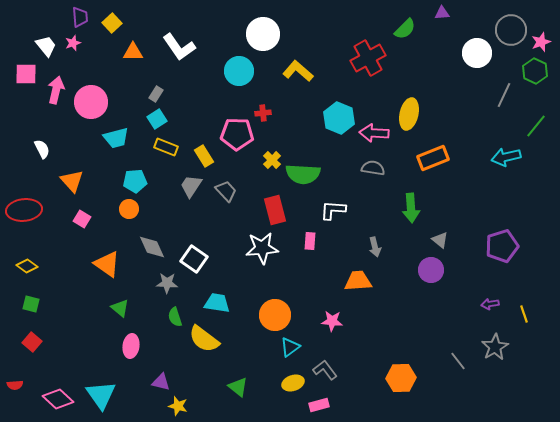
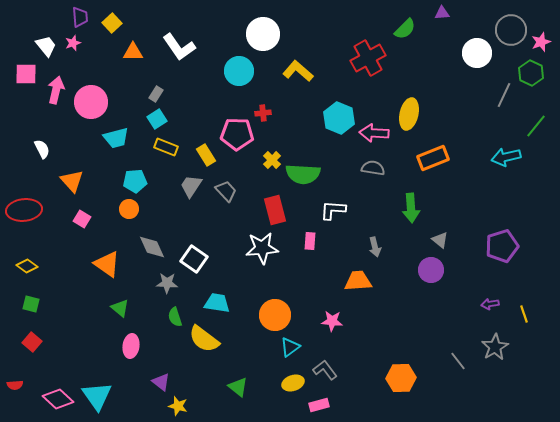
green hexagon at (535, 71): moved 4 px left, 2 px down
yellow rectangle at (204, 156): moved 2 px right, 1 px up
purple triangle at (161, 382): rotated 24 degrees clockwise
cyan triangle at (101, 395): moved 4 px left, 1 px down
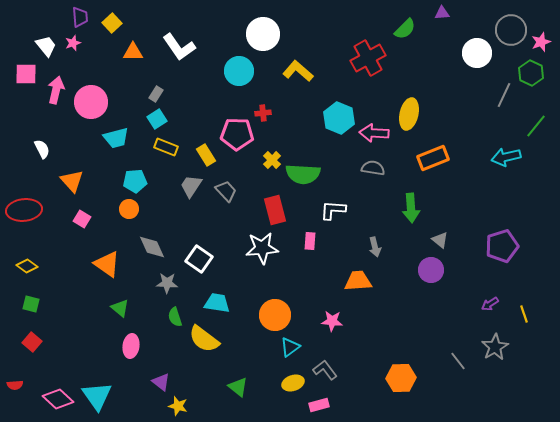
white square at (194, 259): moved 5 px right
purple arrow at (490, 304): rotated 24 degrees counterclockwise
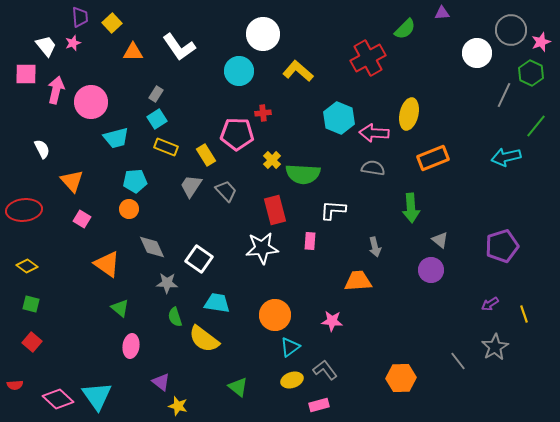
yellow ellipse at (293, 383): moved 1 px left, 3 px up
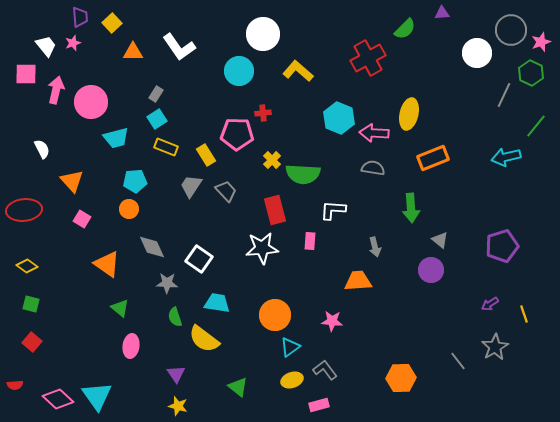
purple triangle at (161, 382): moved 15 px right, 8 px up; rotated 18 degrees clockwise
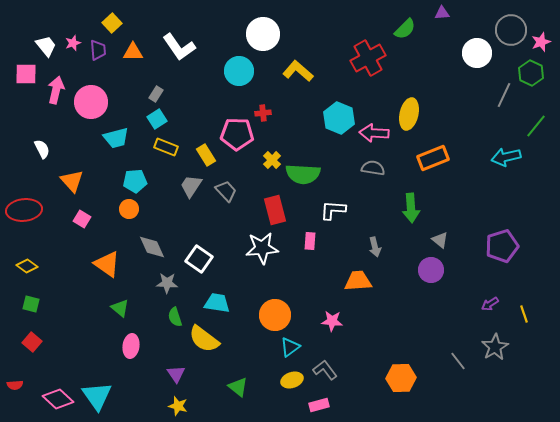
purple trapezoid at (80, 17): moved 18 px right, 33 px down
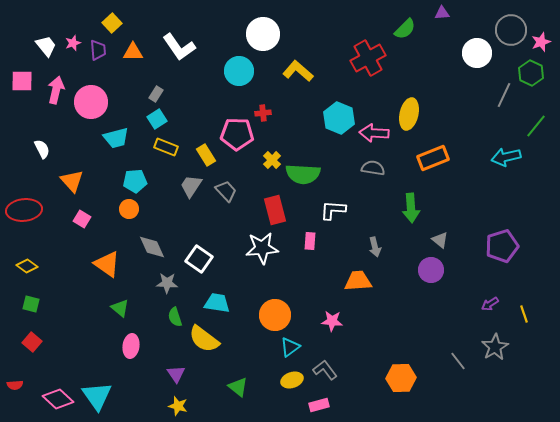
pink square at (26, 74): moved 4 px left, 7 px down
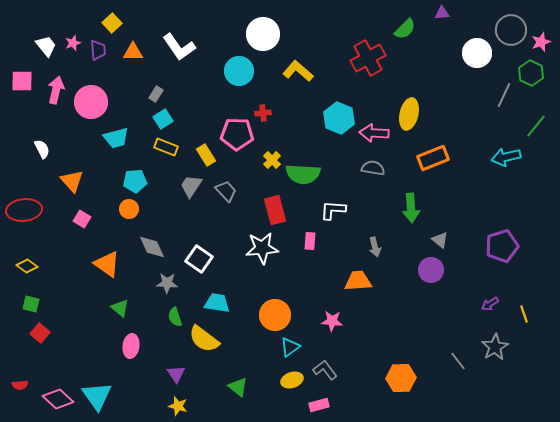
cyan square at (157, 119): moved 6 px right
red square at (32, 342): moved 8 px right, 9 px up
red semicircle at (15, 385): moved 5 px right
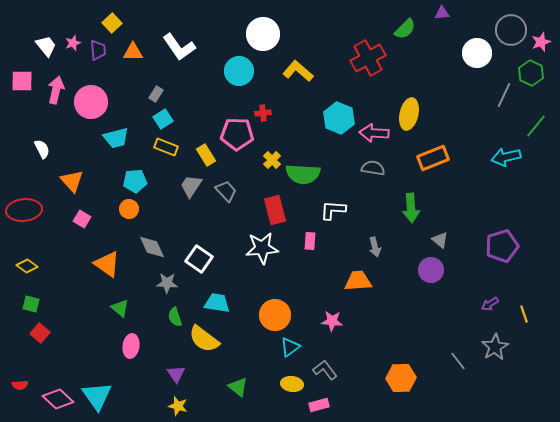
yellow ellipse at (292, 380): moved 4 px down; rotated 25 degrees clockwise
